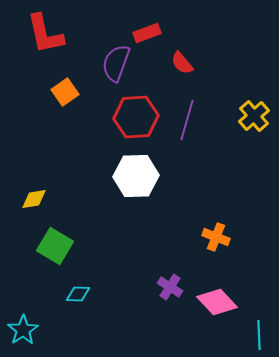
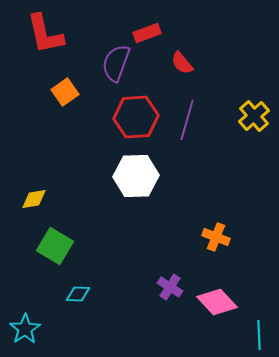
cyan star: moved 2 px right, 1 px up
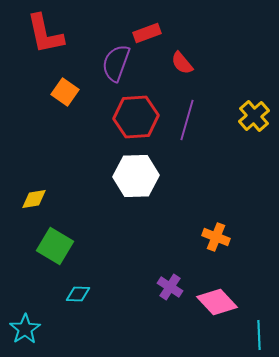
orange square: rotated 20 degrees counterclockwise
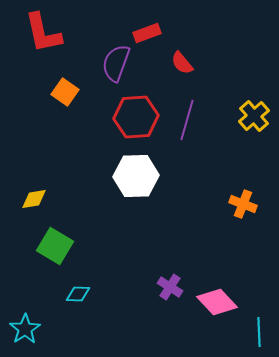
red L-shape: moved 2 px left, 1 px up
orange cross: moved 27 px right, 33 px up
cyan line: moved 3 px up
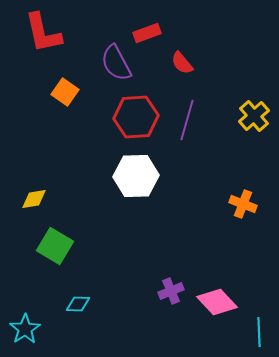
purple semicircle: rotated 48 degrees counterclockwise
purple cross: moved 1 px right, 4 px down; rotated 35 degrees clockwise
cyan diamond: moved 10 px down
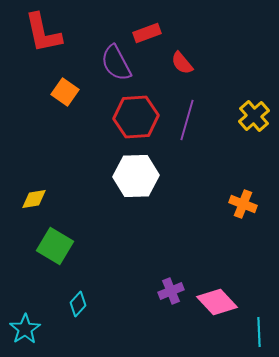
cyan diamond: rotated 50 degrees counterclockwise
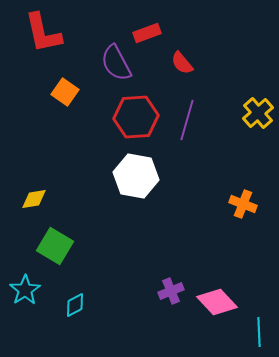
yellow cross: moved 4 px right, 3 px up
white hexagon: rotated 12 degrees clockwise
cyan diamond: moved 3 px left, 1 px down; rotated 20 degrees clockwise
cyan star: moved 39 px up
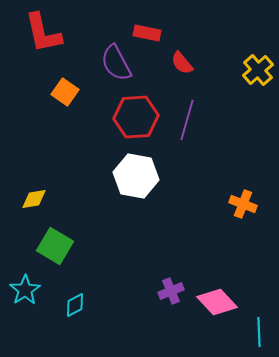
red rectangle: rotated 32 degrees clockwise
yellow cross: moved 43 px up
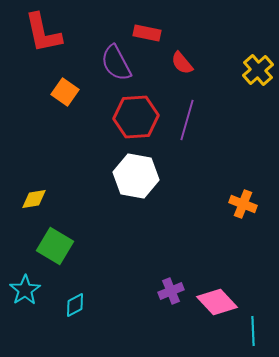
cyan line: moved 6 px left, 1 px up
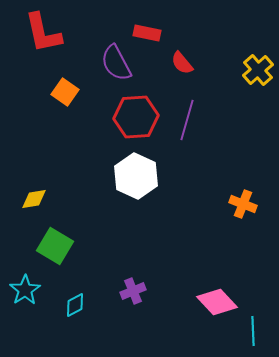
white hexagon: rotated 15 degrees clockwise
purple cross: moved 38 px left
